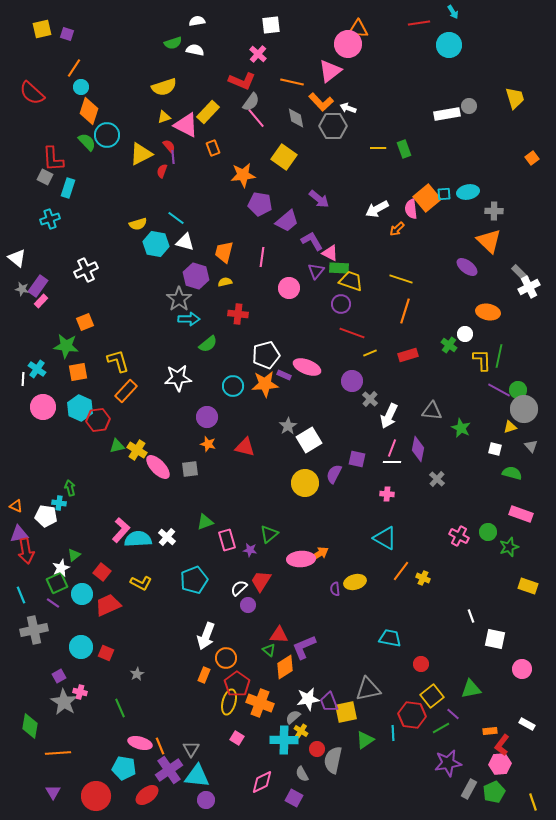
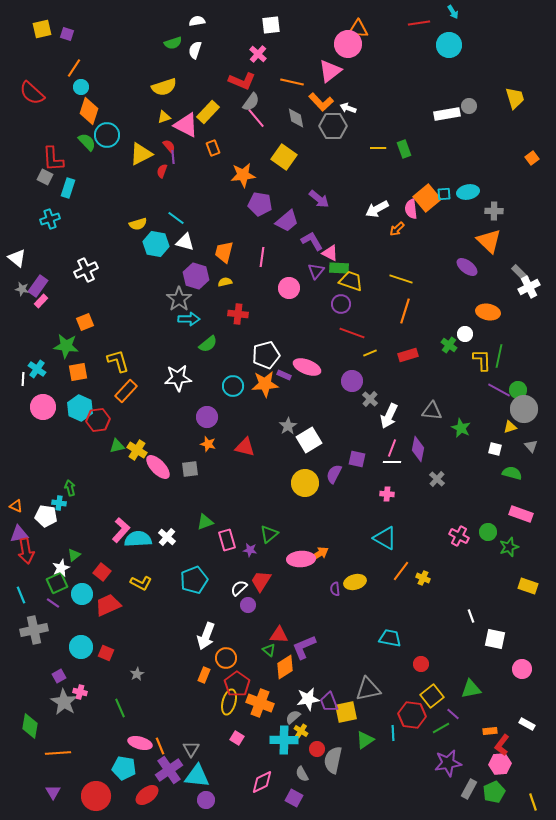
white semicircle at (195, 50): rotated 84 degrees counterclockwise
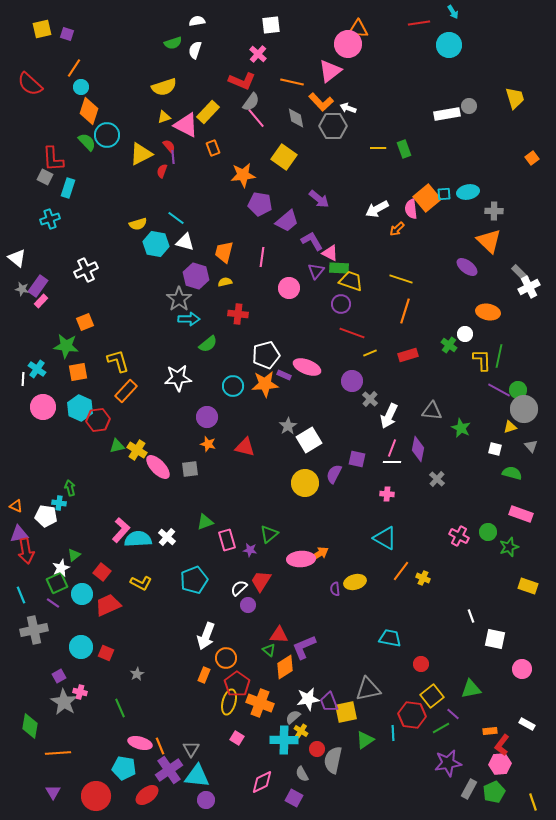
red semicircle at (32, 93): moved 2 px left, 9 px up
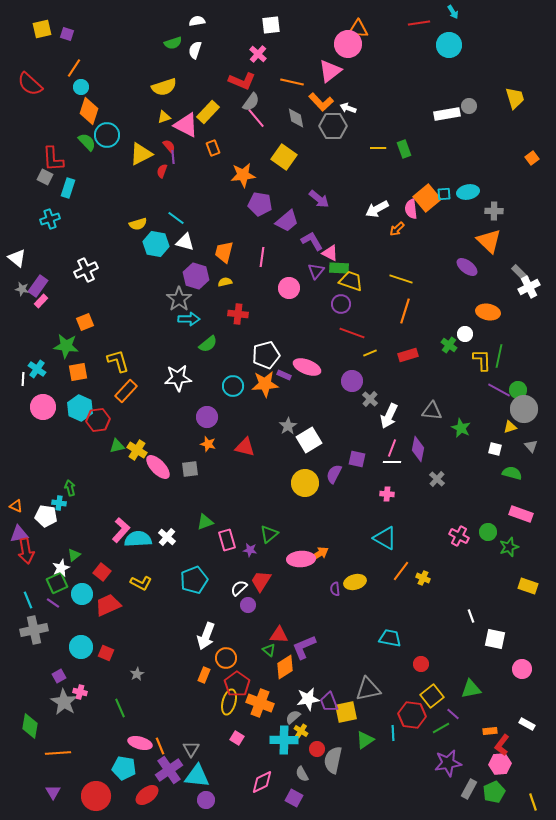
cyan line at (21, 595): moved 7 px right, 5 px down
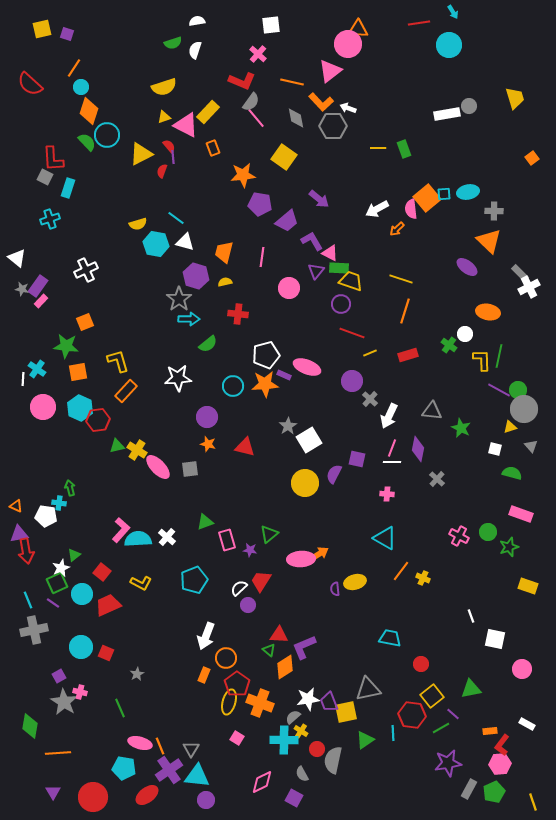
red circle at (96, 796): moved 3 px left, 1 px down
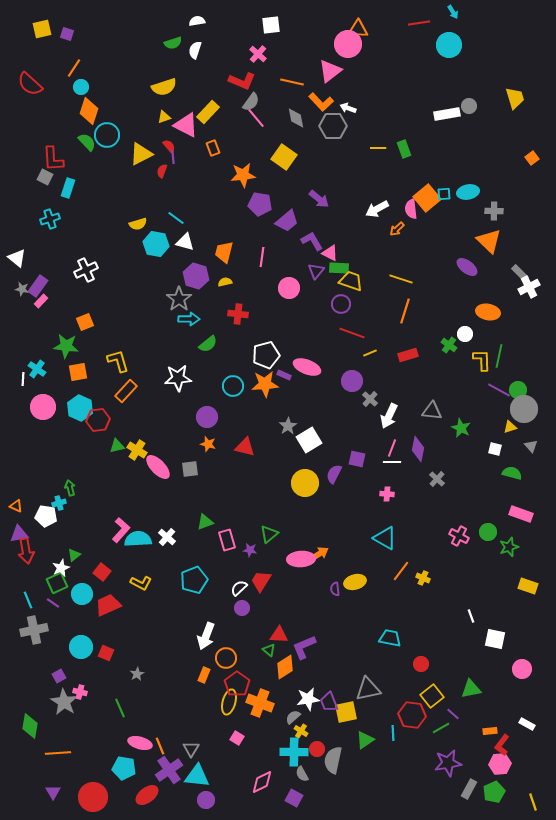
cyan cross at (59, 503): rotated 24 degrees counterclockwise
purple circle at (248, 605): moved 6 px left, 3 px down
cyan cross at (284, 740): moved 10 px right, 12 px down
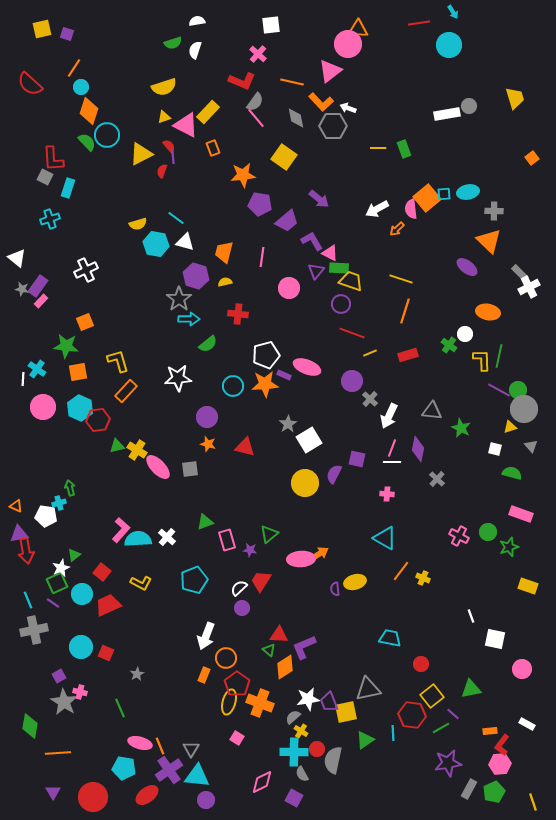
gray semicircle at (251, 102): moved 4 px right
gray star at (288, 426): moved 2 px up
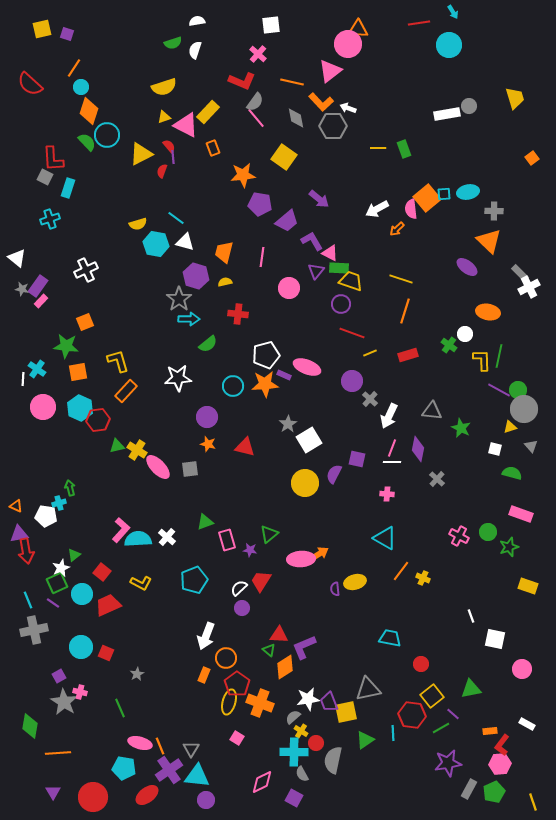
red circle at (317, 749): moved 1 px left, 6 px up
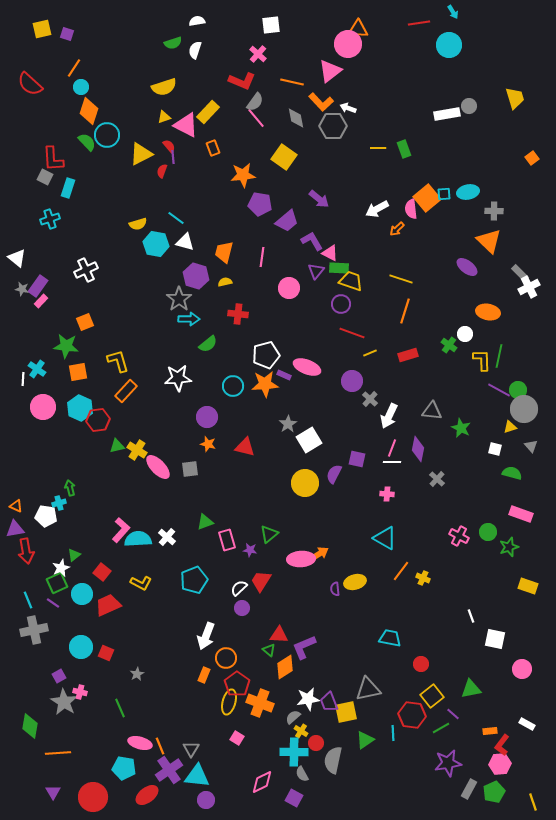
purple triangle at (19, 534): moved 4 px left, 5 px up
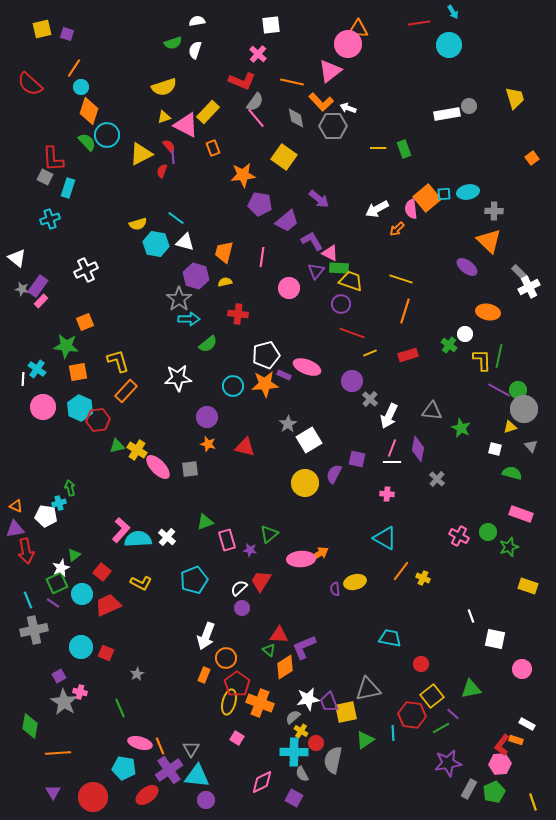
orange rectangle at (490, 731): moved 26 px right, 9 px down; rotated 24 degrees clockwise
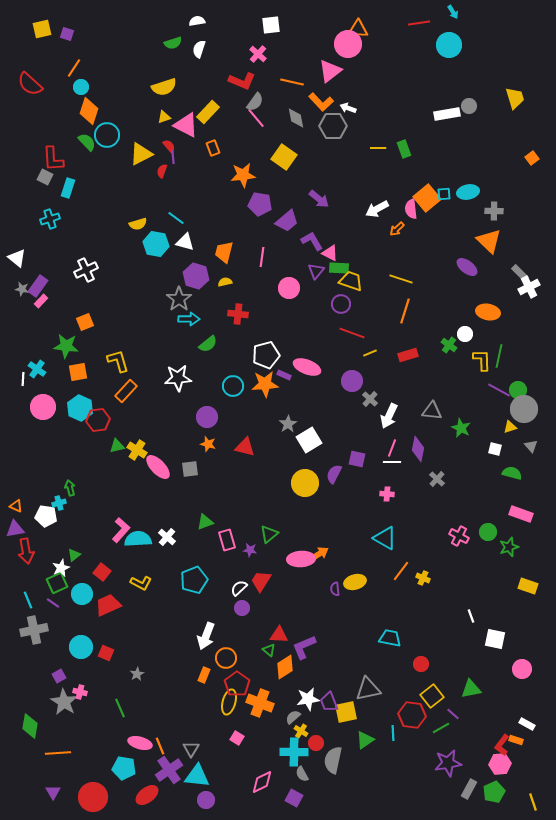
white semicircle at (195, 50): moved 4 px right, 1 px up
